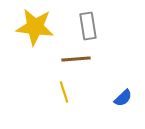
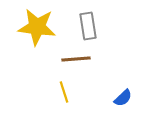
yellow star: moved 2 px right
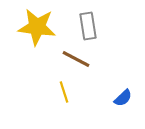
brown line: rotated 32 degrees clockwise
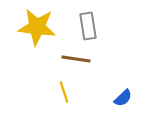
brown line: rotated 20 degrees counterclockwise
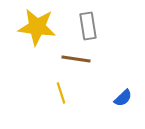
yellow line: moved 3 px left, 1 px down
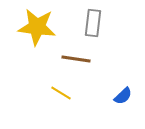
gray rectangle: moved 5 px right, 3 px up; rotated 16 degrees clockwise
yellow line: rotated 40 degrees counterclockwise
blue semicircle: moved 2 px up
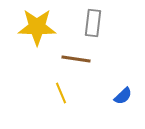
yellow star: rotated 6 degrees counterclockwise
yellow line: rotated 35 degrees clockwise
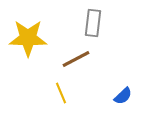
yellow star: moved 9 px left, 11 px down
brown line: rotated 36 degrees counterclockwise
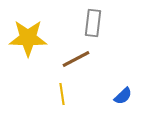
yellow line: moved 1 px right, 1 px down; rotated 15 degrees clockwise
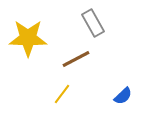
gray rectangle: rotated 36 degrees counterclockwise
yellow line: rotated 45 degrees clockwise
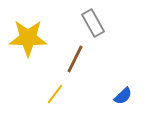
brown line: moved 1 px left; rotated 36 degrees counterclockwise
yellow line: moved 7 px left
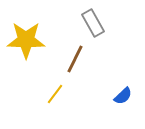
yellow star: moved 2 px left, 2 px down
